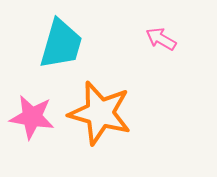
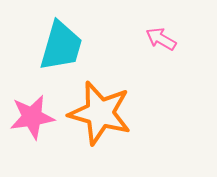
cyan trapezoid: moved 2 px down
pink star: rotated 18 degrees counterclockwise
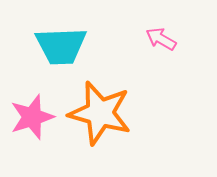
cyan trapezoid: rotated 72 degrees clockwise
pink star: rotated 9 degrees counterclockwise
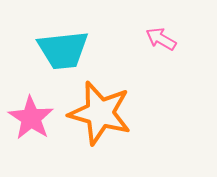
cyan trapezoid: moved 2 px right, 4 px down; rotated 4 degrees counterclockwise
pink star: moved 1 px left, 1 px down; rotated 21 degrees counterclockwise
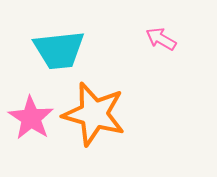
cyan trapezoid: moved 4 px left
orange star: moved 6 px left, 1 px down
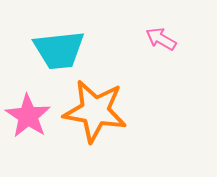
orange star: moved 1 px right, 3 px up; rotated 6 degrees counterclockwise
pink star: moved 3 px left, 2 px up
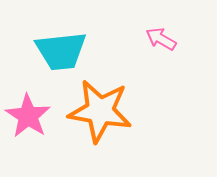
cyan trapezoid: moved 2 px right, 1 px down
orange star: moved 5 px right
